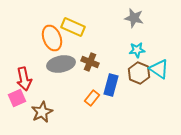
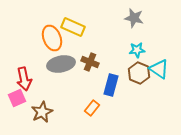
orange rectangle: moved 10 px down
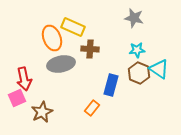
brown cross: moved 13 px up; rotated 18 degrees counterclockwise
